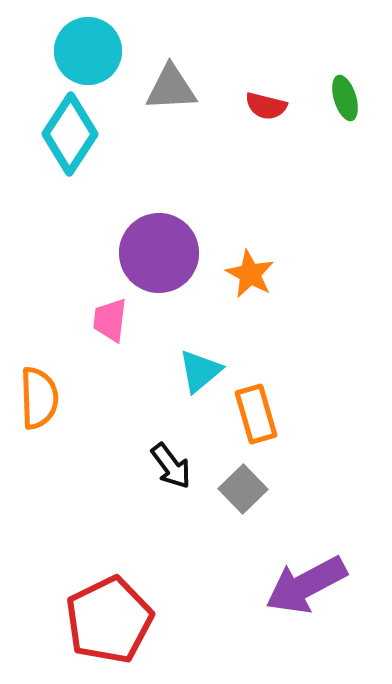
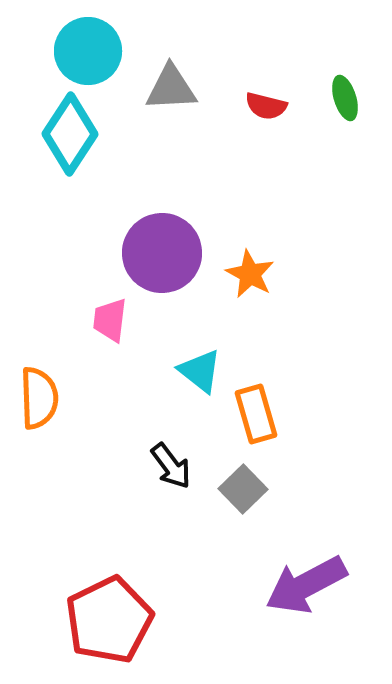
purple circle: moved 3 px right
cyan triangle: rotated 42 degrees counterclockwise
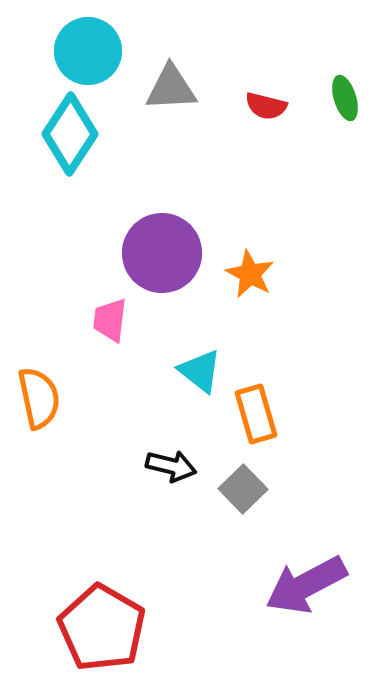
orange semicircle: rotated 10 degrees counterclockwise
black arrow: rotated 39 degrees counterclockwise
red pentagon: moved 7 px left, 8 px down; rotated 16 degrees counterclockwise
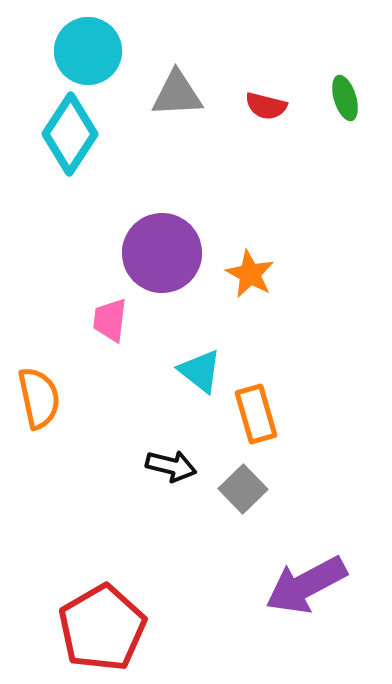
gray triangle: moved 6 px right, 6 px down
red pentagon: rotated 12 degrees clockwise
